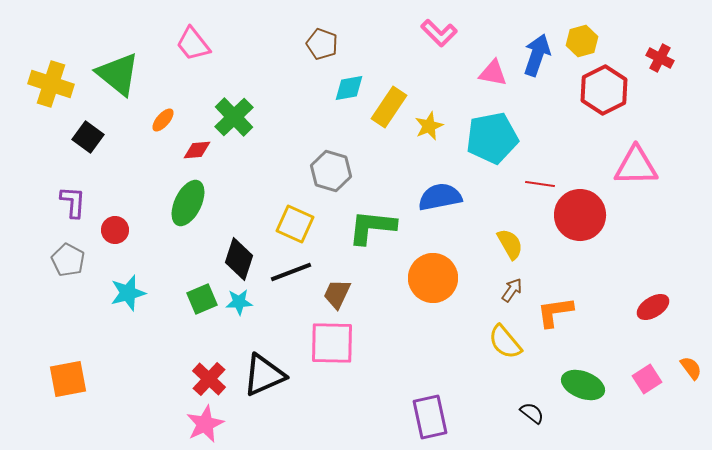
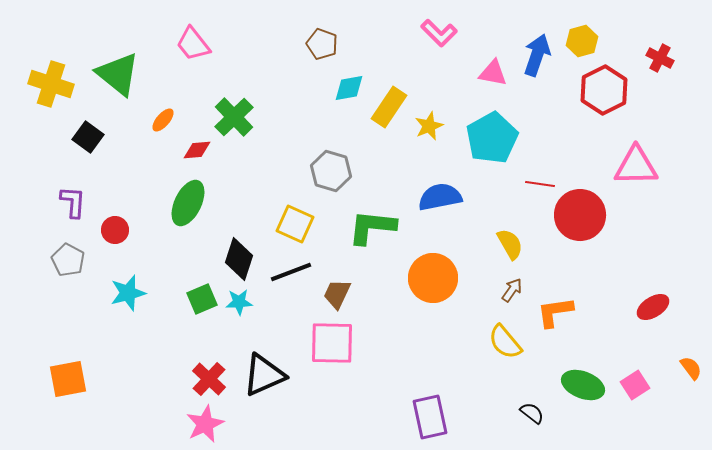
cyan pentagon at (492, 138): rotated 18 degrees counterclockwise
pink square at (647, 379): moved 12 px left, 6 px down
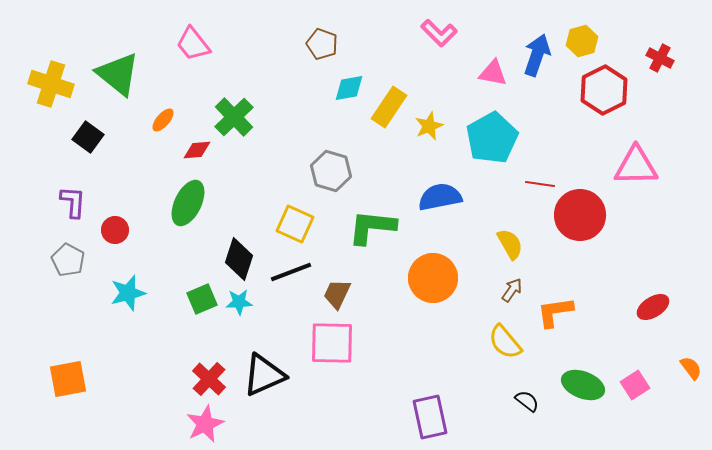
black semicircle at (532, 413): moved 5 px left, 12 px up
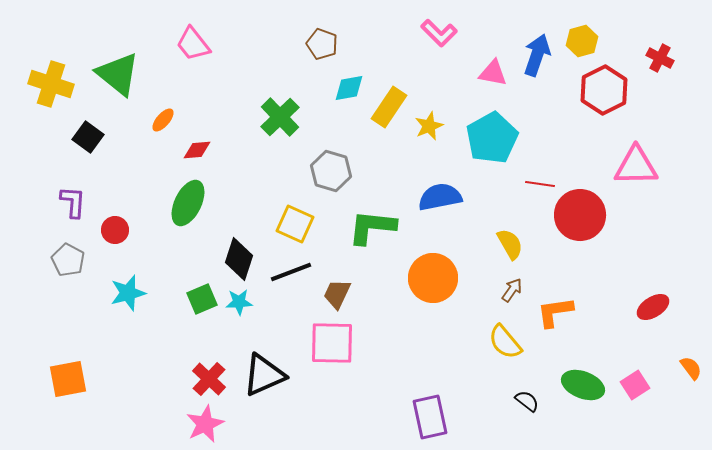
green cross at (234, 117): moved 46 px right
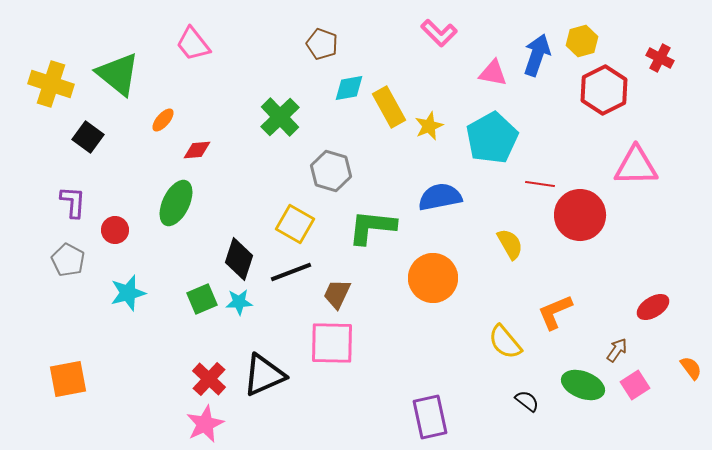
yellow rectangle at (389, 107): rotated 63 degrees counterclockwise
green ellipse at (188, 203): moved 12 px left
yellow square at (295, 224): rotated 6 degrees clockwise
brown arrow at (512, 290): moved 105 px right, 60 px down
orange L-shape at (555, 312): rotated 15 degrees counterclockwise
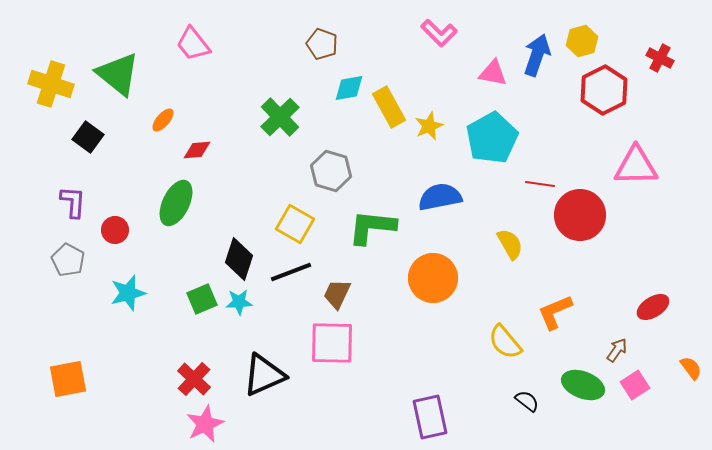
red cross at (209, 379): moved 15 px left
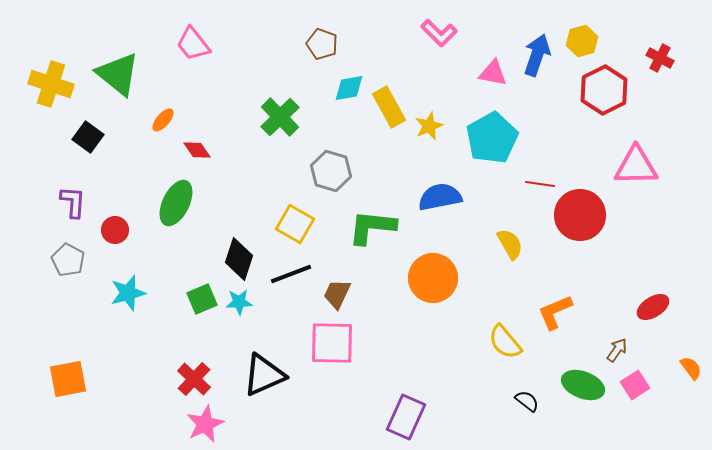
red diamond at (197, 150): rotated 60 degrees clockwise
black line at (291, 272): moved 2 px down
purple rectangle at (430, 417): moved 24 px left; rotated 36 degrees clockwise
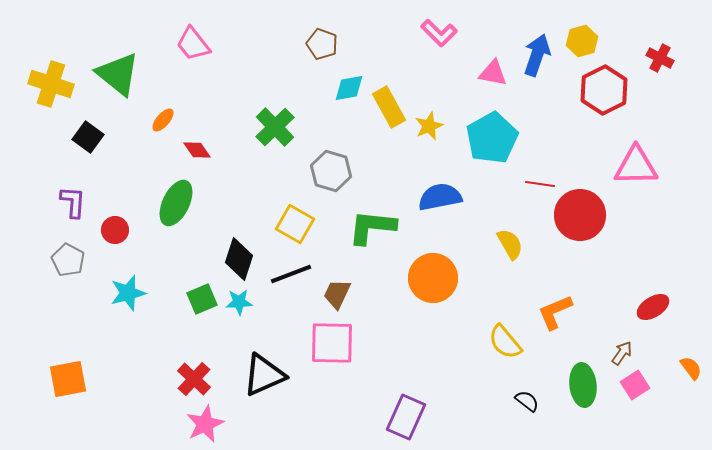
green cross at (280, 117): moved 5 px left, 10 px down
brown arrow at (617, 350): moved 5 px right, 3 px down
green ellipse at (583, 385): rotated 63 degrees clockwise
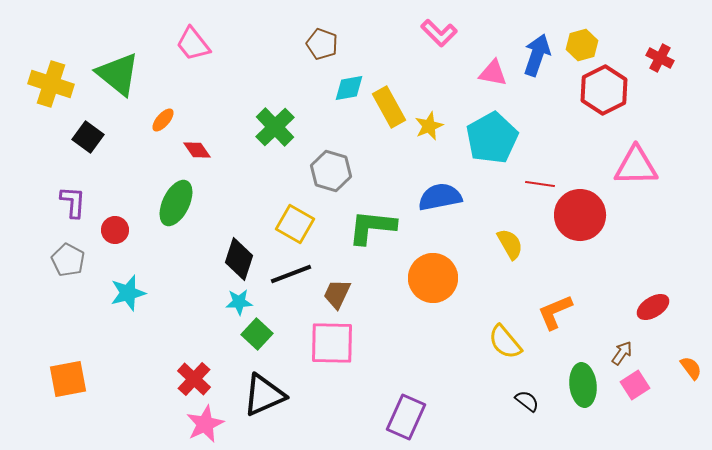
yellow hexagon at (582, 41): moved 4 px down
green square at (202, 299): moved 55 px right, 35 px down; rotated 24 degrees counterclockwise
black triangle at (264, 375): moved 20 px down
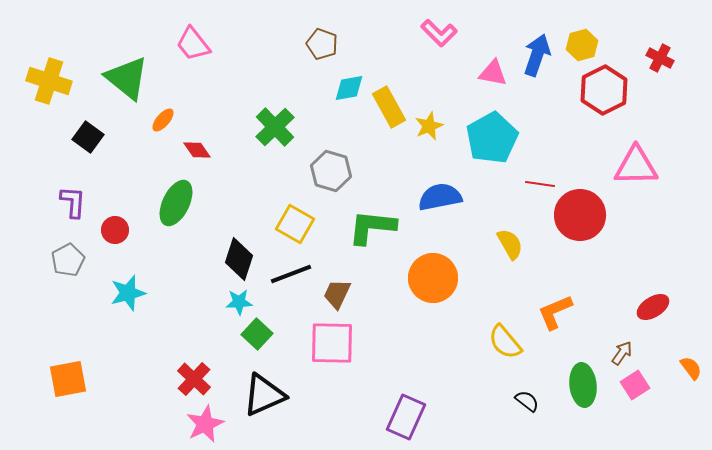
green triangle at (118, 74): moved 9 px right, 4 px down
yellow cross at (51, 84): moved 2 px left, 3 px up
gray pentagon at (68, 260): rotated 16 degrees clockwise
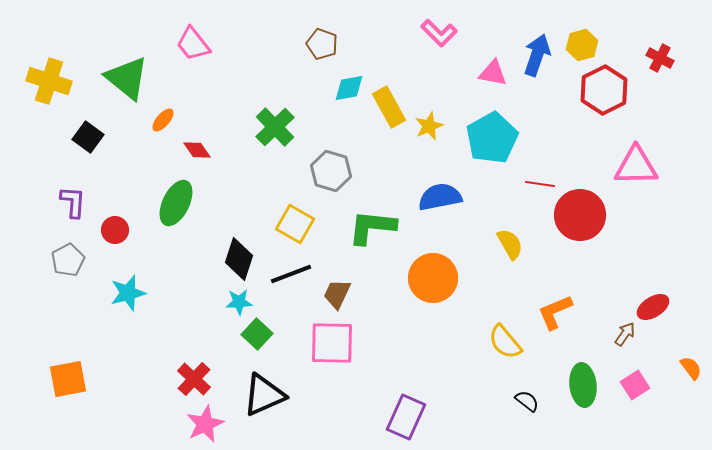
brown arrow at (622, 353): moved 3 px right, 19 px up
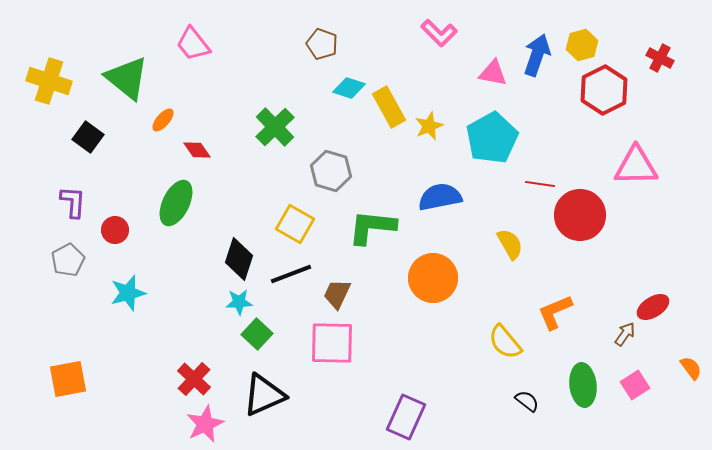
cyan diamond at (349, 88): rotated 28 degrees clockwise
